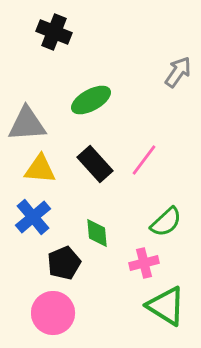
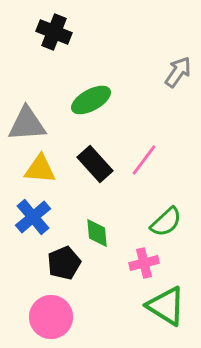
pink circle: moved 2 px left, 4 px down
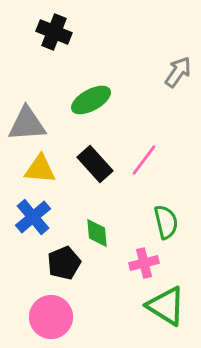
green semicircle: rotated 60 degrees counterclockwise
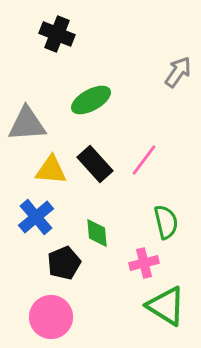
black cross: moved 3 px right, 2 px down
yellow triangle: moved 11 px right, 1 px down
blue cross: moved 3 px right
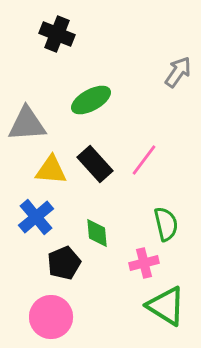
green semicircle: moved 2 px down
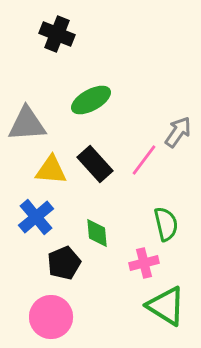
gray arrow: moved 60 px down
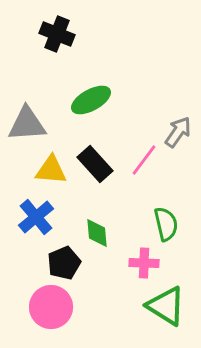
pink cross: rotated 16 degrees clockwise
pink circle: moved 10 px up
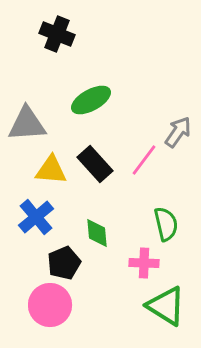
pink circle: moved 1 px left, 2 px up
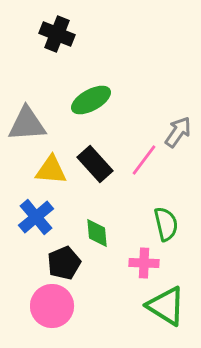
pink circle: moved 2 px right, 1 px down
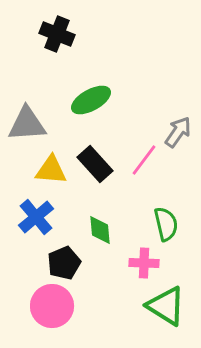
green diamond: moved 3 px right, 3 px up
